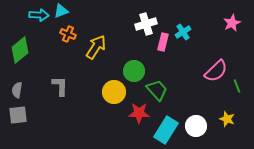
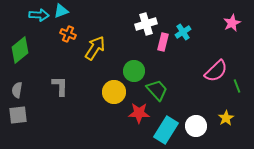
yellow arrow: moved 1 px left, 1 px down
yellow star: moved 1 px left, 1 px up; rotated 21 degrees clockwise
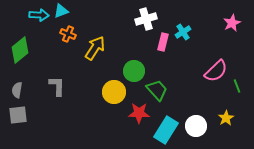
white cross: moved 5 px up
gray L-shape: moved 3 px left
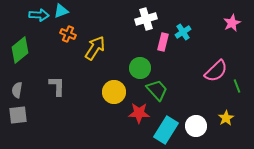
green circle: moved 6 px right, 3 px up
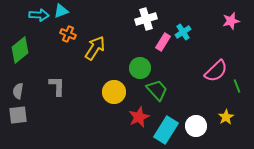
pink star: moved 1 px left, 2 px up; rotated 12 degrees clockwise
pink rectangle: rotated 18 degrees clockwise
gray semicircle: moved 1 px right, 1 px down
red star: moved 4 px down; rotated 25 degrees counterclockwise
yellow star: moved 1 px up
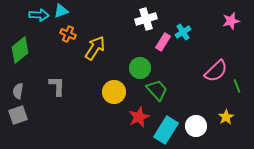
gray square: rotated 12 degrees counterclockwise
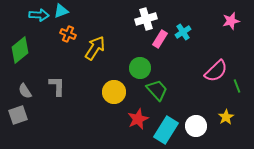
pink rectangle: moved 3 px left, 3 px up
gray semicircle: moved 7 px right; rotated 42 degrees counterclockwise
red star: moved 1 px left, 2 px down
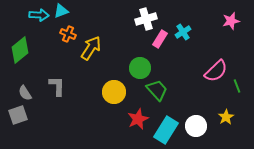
yellow arrow: moved 4 px left
gray semicircle: moved 2 px down
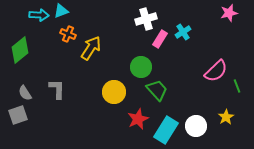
pink star: moved 2 px left, 8 px up
green circle: moved 1 px right, 1 px up
gray L-shape: moved 3 px down
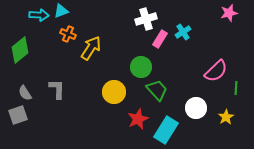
green line: moved 1 px left, 2 px down; rotated 24 degrees clockwise
white circle: moved 18 px up
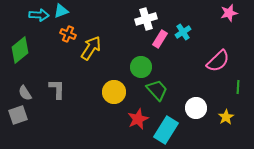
pink semicircle: moved 2 px right, 10 px up
green line: moved 2 px right, 1 px up
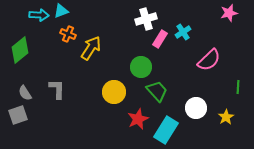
pink semicircle: moved 9 px left, 1 px up
green trapezoid: moved 1 px down
